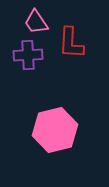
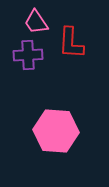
pink hexagon: moved 1 px right, 1 px down; rotated 18 degrees clockwise
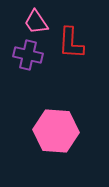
purple cross: rotated 16 degrees clockwise
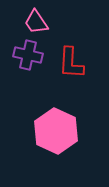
red L-shape: moved 20 px down
pink hexagon: rotated 21 degrees clockwise
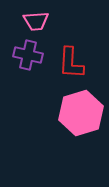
pink trapezoid: moved 1 px up; rotated 60 degrees counterclockwise
pink hexagon: moved 25 px right, 18 px up; rotated 18 degrees clockwise
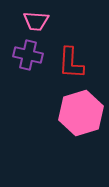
pink trapezoid: rotated 8 degrees clockwise
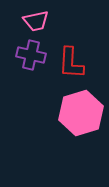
pink trapezoid: rotated 16 degrees counterclockwise
purple cross: moved 3 px right
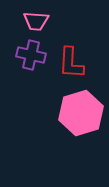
pink trapezoid: rotated 16 degrees clockwise
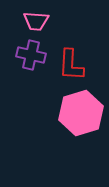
red L-shape: moved 2 px down
